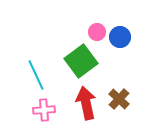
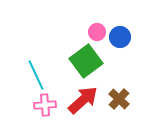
green square: moved 5 px right
red arrow: moved 3 px left, 3 px up; rotated 60 degrees clockwise
pink cross: moved 1 px right, 5 px up
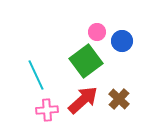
blue circle: moved 2 px right, 4 px down
pink cross: moved 2 px right, 5 px down
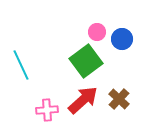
blue circle: moved 2 px up
cyan line: moved 15 px left, 10 px up
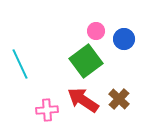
pink circle: moved 1 px left, 1 px up
blue circle: moved 2 px right
cyan line: moved 1 px left, 1 px up
red arrow: rotated 104 degrees counterclockwise
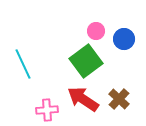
cyan line: moved 3 px right
red arrow: moved 1 px up
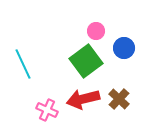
blue circle: moved 9 px down
red arrow: rotated 48 degrees counterclockwise
pink cross: rotated 30 degrees clockwise
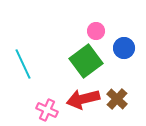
brown cross: moved 2 px left
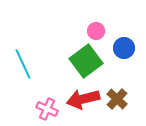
pink cross: moved 1 px up
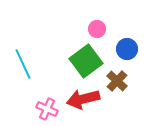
pink circle: moved 1 px right, 2 px up
blue circle: moved 3 px right, 1 px down
brown cross: moved 18 px up
